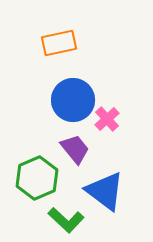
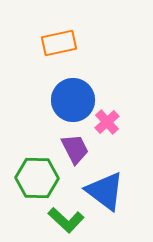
pink cross: moved 3 px down
purple trapezoid: rotated 12 degrees clockwise
green hexagon: rotated 24 degrees clockwise
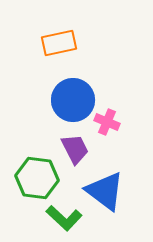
pink cross: rotated 25 degrees counterclockwise
green hexagon: rotated 6 degrees clockwise
green L-shape: moved 2 px left, 2 px up
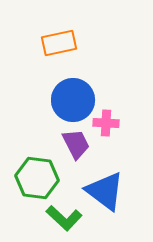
pink cross: moved 1 px left, 1 px down; rotated 20 degrees counterclockwise
purple trapezoid: moved 1 px right, 5 px up
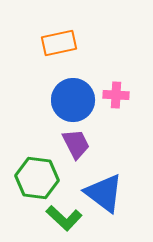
pink cross: moved 10 px right, 28 px up
blue triangle: moved 1 px left, 2 px down
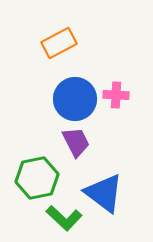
orange rectangle: rotated 16 degrees counterclockwise
blue circle: moved 2 px right, 1 px up
purple trapezoid: moved 2 px up
green hexagon: rotated 18 degrees counterclockwise
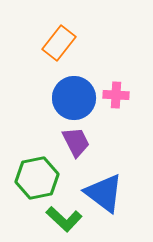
orange rectangle: rotated 24 degrees counterclockwise
blue circle: moved 1 px left, 1 px up
green L-shape: moved 1 px down
